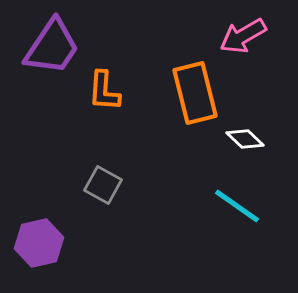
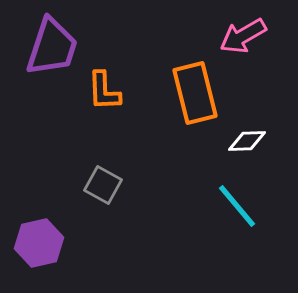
purple trapezoid: rotated 16 degrees counterclockwise
orange L-shape: rotated 6 degrees counterclockwise
white diamond: moved 2 px right, 2 px down; rotated 45 degrees counterclockwise
cyan line: rotated 15 degrees clockwise
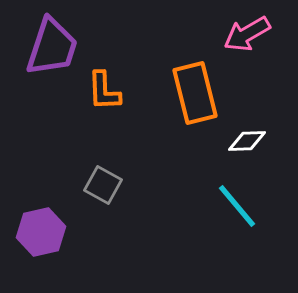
pink arrow: moved 4 px right, 2 px up
purple hexagon: moved 2 px right, 11 px up
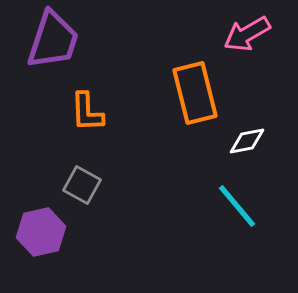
purple trapezoid: moved 1 px right, 7 px up
orange L-shape: moved 17 px left, 21 px down
white diamond: rotated 9 degrees counterclockwise
gray square: moved 21 px left
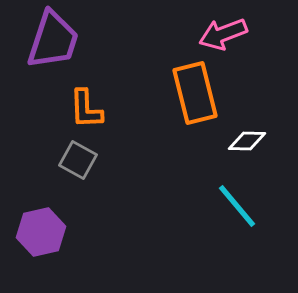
pink arrow: moved 24 px left; rotated 9 degrees clockwise
orange L-shape: moved 1 px left, 3 px up
white diamond: rotated 12 degrees clockwise
gray square: moved 4 px left, 25 px up
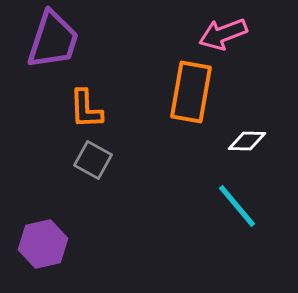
orange rectangle: moved 4 px left, 1 px up; rotated 24 degrees clockwise
gray square: moved 15 px right
purple hexagon: moved 2 px right, 12 px down
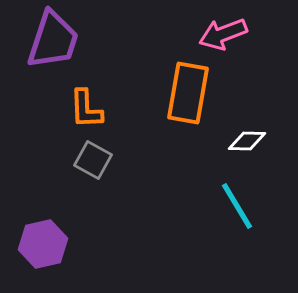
orange rectangle: moved 3 px left, 1 px down
cyan line: rotated 9 degrees clockwise
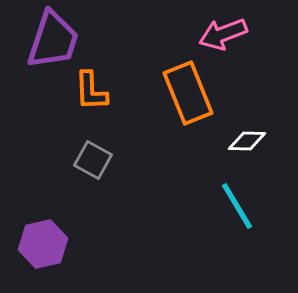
orange rectangle: rotated 32 degrees counterclockwise
orange L-shape: moved 5 px right, 18 px up
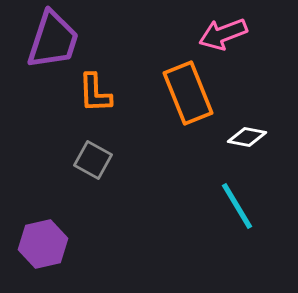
orange L-shape: moved 4 px right, 2 px down
white diamond: moved 4 px up; rotated 9 degrees clockwise
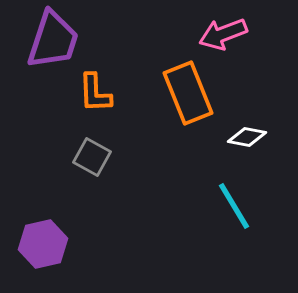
gray square: moved 1 px left, 3 px up
cyan line: moved 3 px left
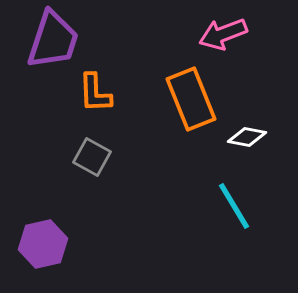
orange rectangle: moved 3 px right, 6 px down
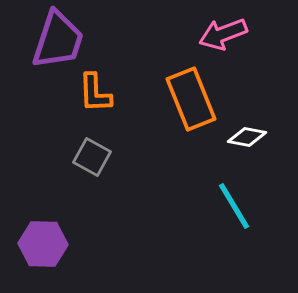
purple trapezoid: moved 5 px right
purple hexagon: rotated 15 degrees clockwise
